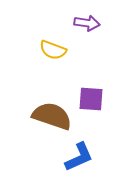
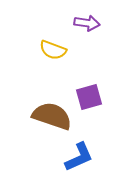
purple square: moved 2 px left, 2 px up; rotated 20 degrees counterclockwise
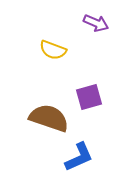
purple arrow: moved 9 px right; rotated 15 degrees clockwise
brown semicircle: moved 3 px left, 2 px down
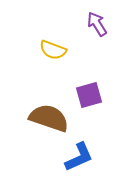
purple arrow: moved 1 px right, 1 px down; rotated 145 degrees counterclockwise
purple square: moved 2 px up
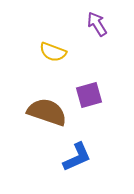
yellow semicircle: moved 2 px down
brown semicircle: moved 2 px left, 6 px up
blue L-shape: moved 2 px left
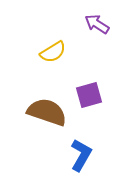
purple arrow: rotated 25 degrees counterclockwise
yellow semicircle: rotated 52 degrees counterclockwise
blue L-shape: moved 4 px right, 2 px up; rotated 36 degrees counterclockwise
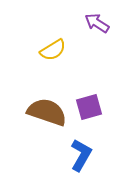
purple arrow: moved 1 px up
yellow semicircle: moved 2 px up
purple square: moved 12 px down
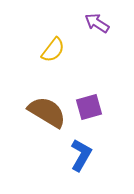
yellow semicircle: rotated 20 degrees counterclockwise
brown semicircle: rotated 12 degrees clockwise
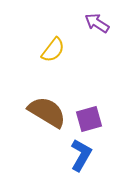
purple square: moved 12 px down
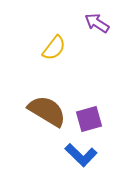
yellow semicircle: moved 1 px right, 2 px up
brown semicircle: moved 1 px up
blue L-shape: rotated 104 degrees clockwise
